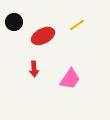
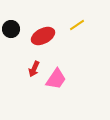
black circle: moved 3 px left, 7 px down
red arrow: rotated 28 degrees clockwise
pink trapezoid: moved 14 px left
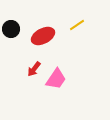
red arrow: rotated 14 degrees clockwise
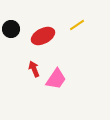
red arrow: rotated 119 degrees clockwise
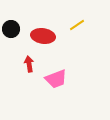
red ellipse: rotated 35 degrees clockwise
red arrow: moved 5 px left, 5 px up; rotated 14 degrees clockwise
pink trapezoid: rotated 35 degrees clockwise
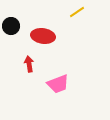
yellow line: moved 13 px up
black circle: moved 3 px up
pink trapezoid: moved 2 px right, 5 px down
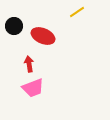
black circle: moved 3 px right
red ellipse: rotated 15 degrees clockwise
pink trapezoid: moved 25 px left, 4 px down
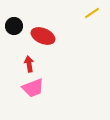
yellow line: moved 15 px right, 1 px down
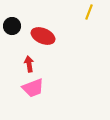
yellow line: moved 3 px left, 1 px up; rotated 35 degrees counterclockwise
black circle: moved 2 px left
